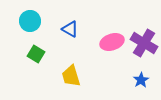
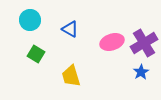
cyan circle: moved 1 px up
purple cross: rotated 28 degrees clockwise
blue star: moved 8 px up
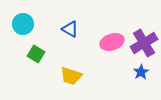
cyan circle: moved 7 px left, 4 px down
yellow trapezoid: rotated 55 degrees counterclockwise
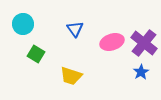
blue triangle: moved 5 px right; rotated 24 degrees clockwise
purple cross: rotated 20 degrees counterclockwise
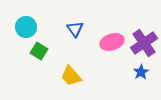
cyan circle: moved 3 px right, 3 px down
purple cross: rotated 16 degrees clockwise
green square: moved 3 px right, 3 px up
yellow trapezoid: rotated 30 degrees clockwise
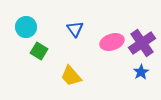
purple cross: moved 2 px left
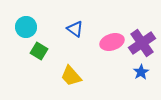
blue triangle: rotated 18 degrees counterclockwise
